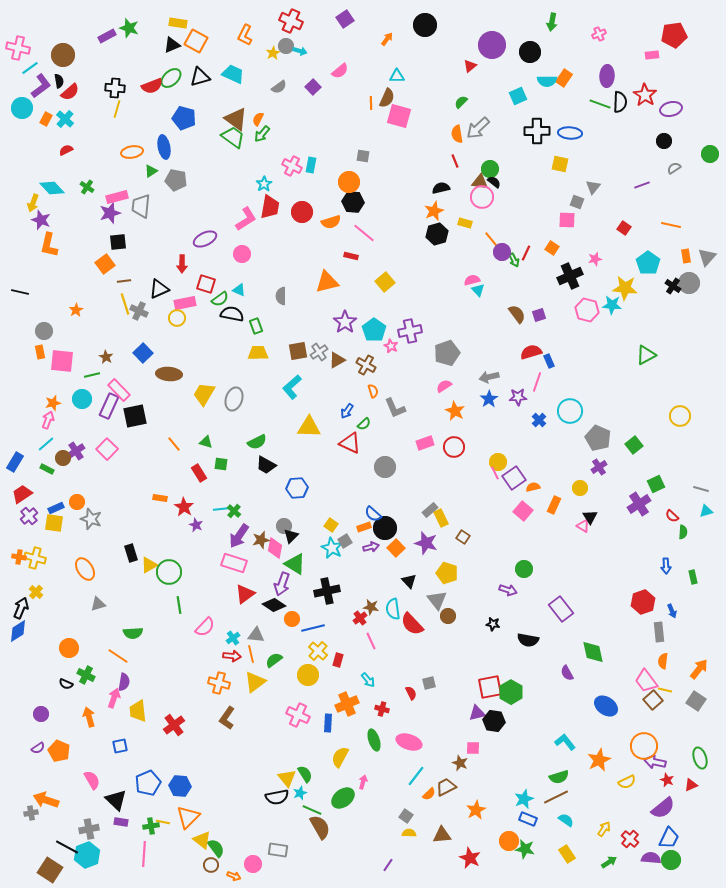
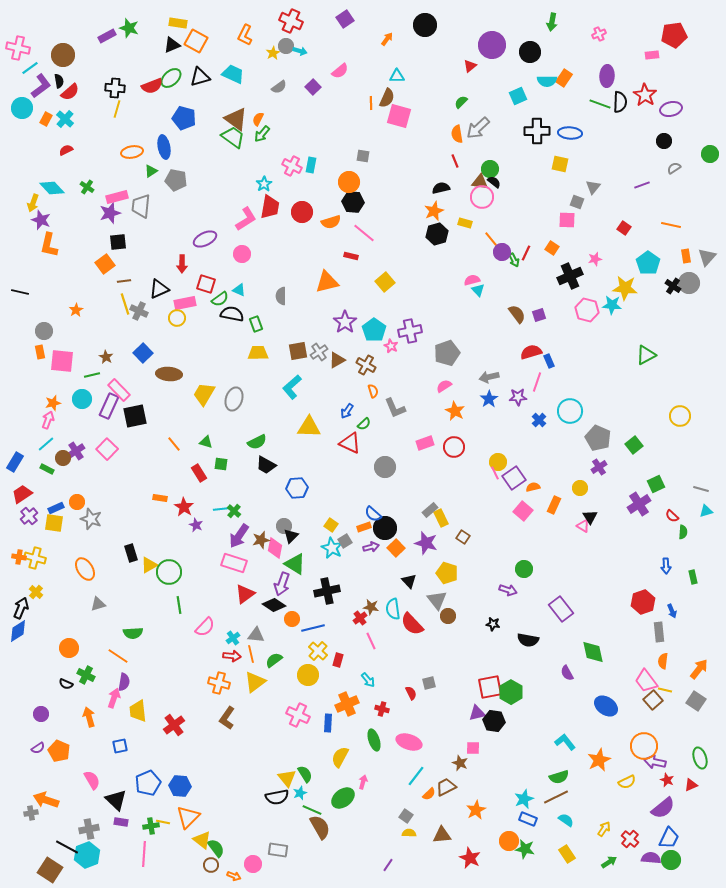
green rectangle at (256, 326): moved 2 px up
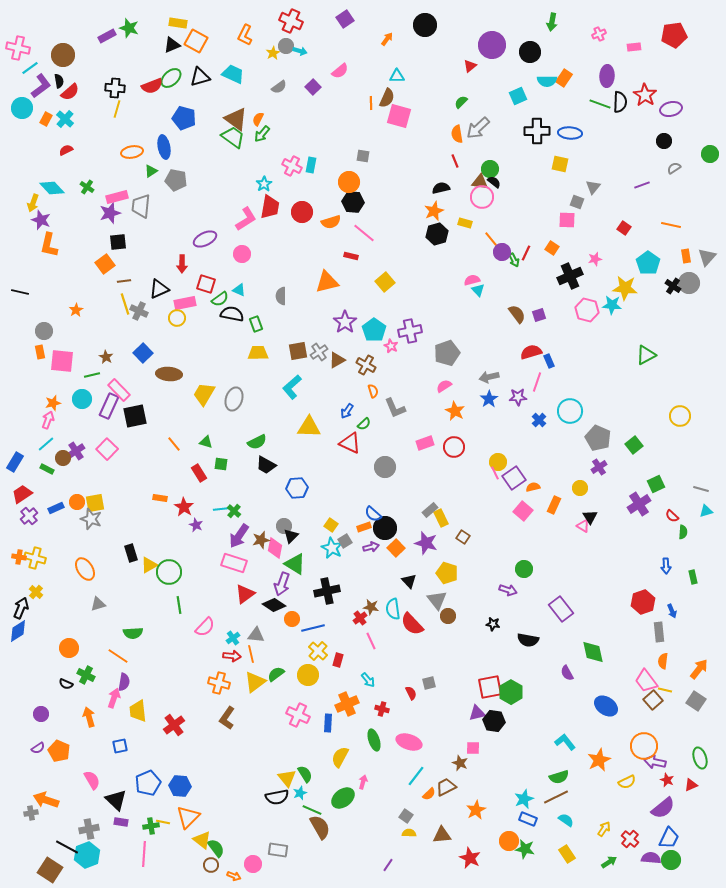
pink rectangle at (652, 55): moved 18 px left, 8 px up
yellow square at (54, 523): moved 41 px right, 20 px up; rotated 18 degrees counterclockwise
green semicircle at (274, 660): moved 2 px right, 14 px down
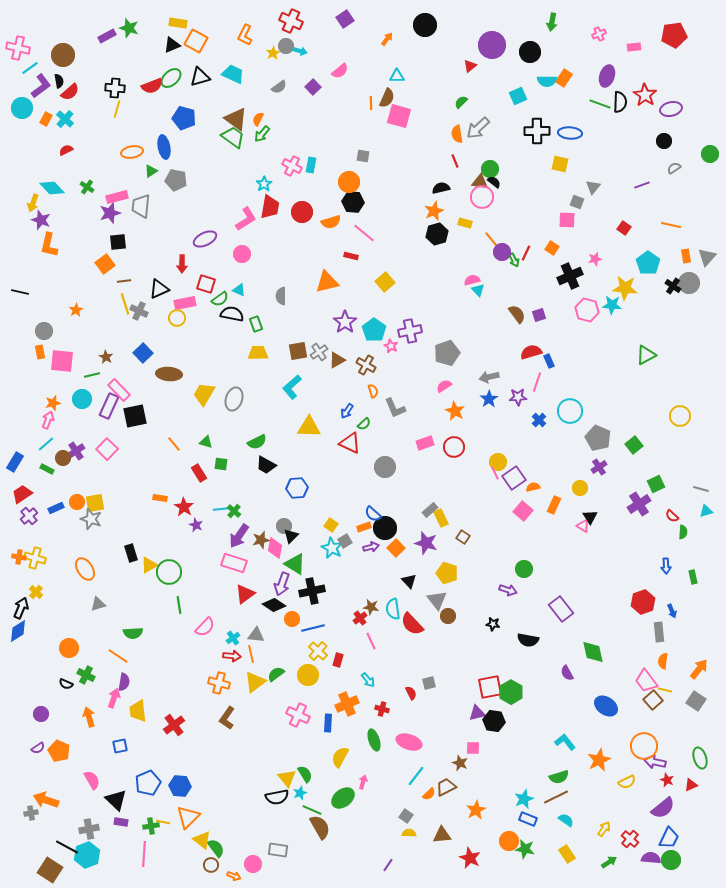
purple ellipse at (607, 76): rotated 15 degrees clockwise
black cross at (327, 591): moved 15 px left
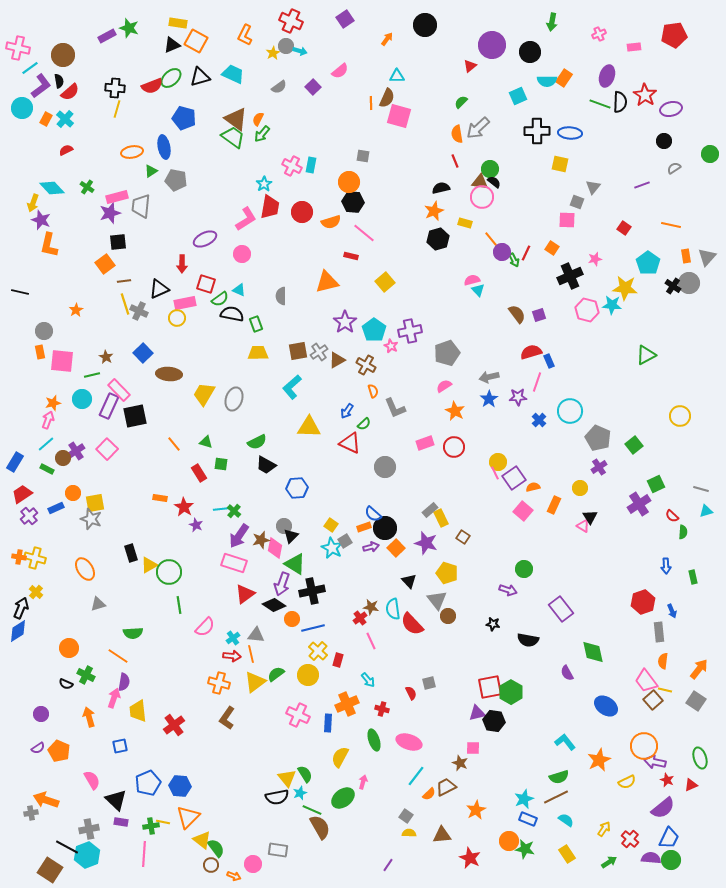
black hexagon at (437, 234): moved 1 px right, 5 px down
orange circle at (77, 502): moved 4 px left, 9 px up
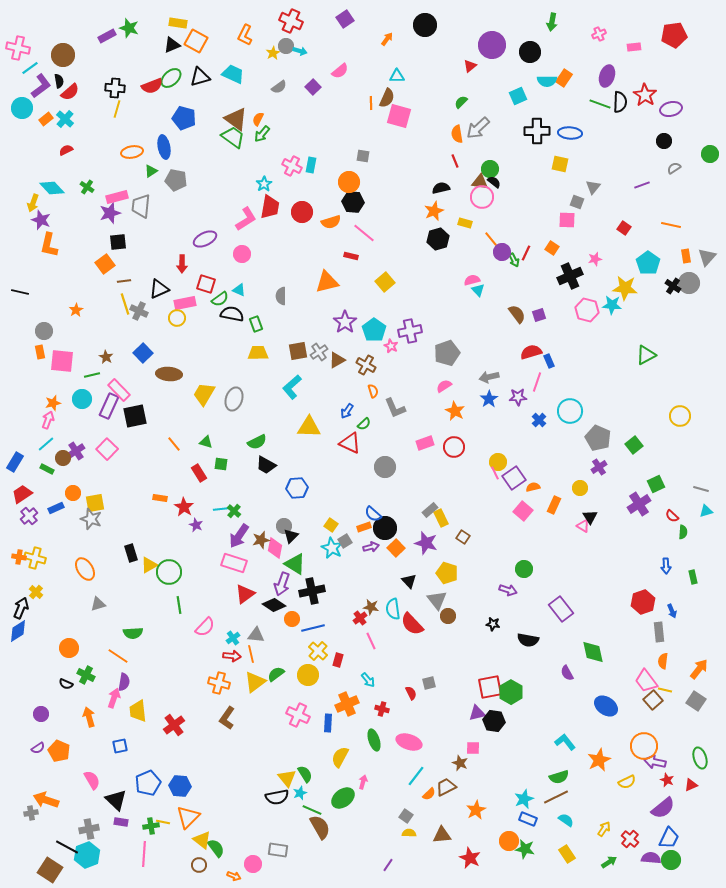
orange rectangle at (46, 119): rotated 24 degrees clockwise
brown circle at (211, 865): moved 12 px left
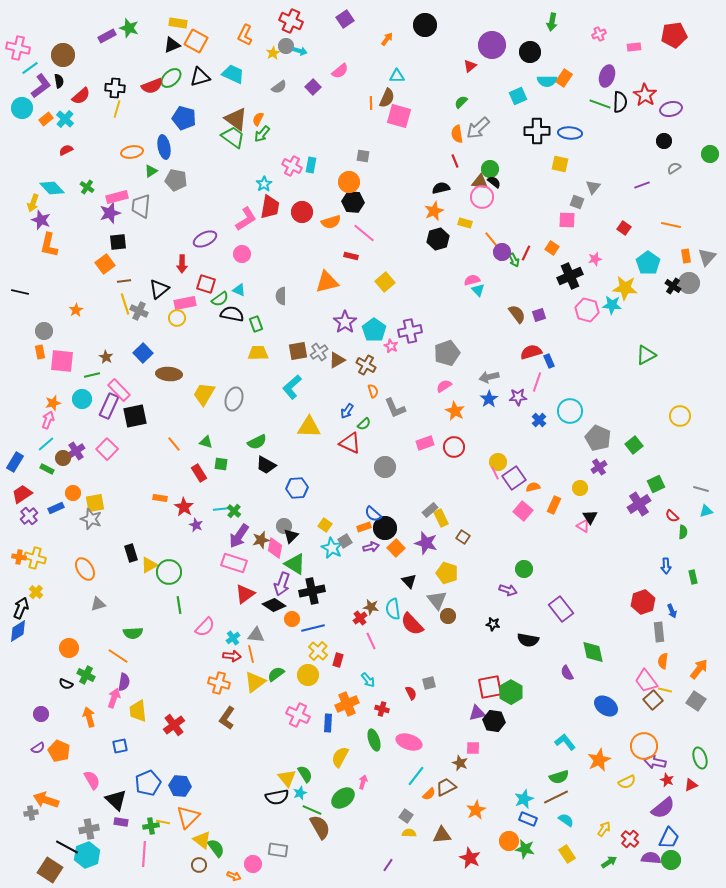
red semicircle at (70, 92): moved 11 px right, 4 px down
black triangle at (159, 289): rotated 15 degrees counterclockwise
yellow square at (331, 525): moved 6 px left
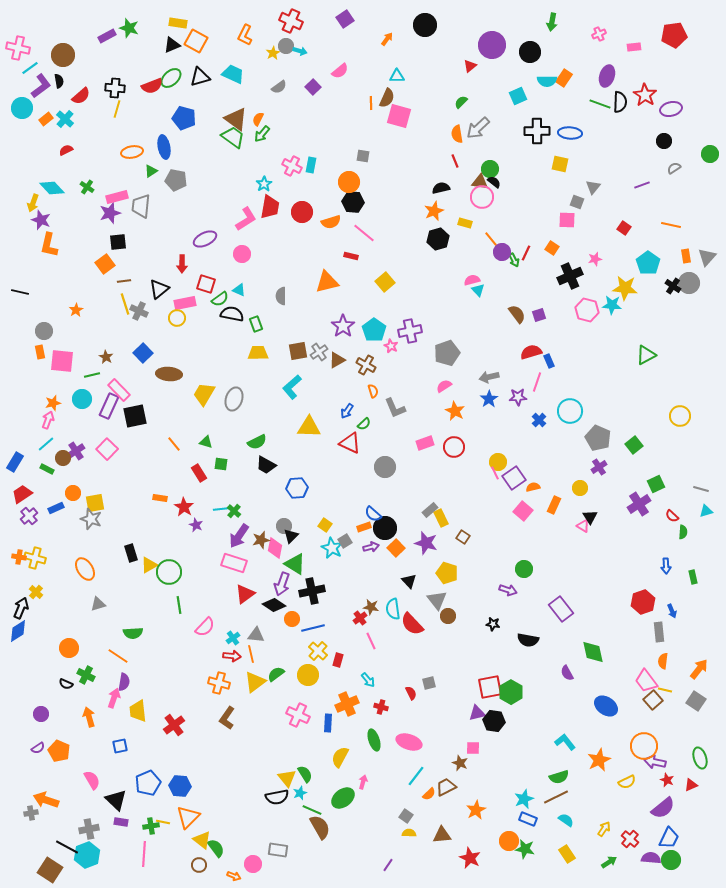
purple star at (345, 322): moved 2 px left, 4 px down
red cross at (382, 709): moved 1 px left, 2 px up
